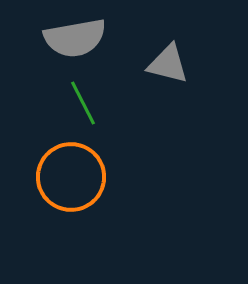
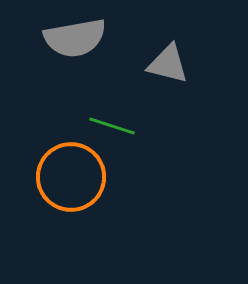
green line: moved 29 px right, 23 px down; rotated 45 degrees counterclockwise
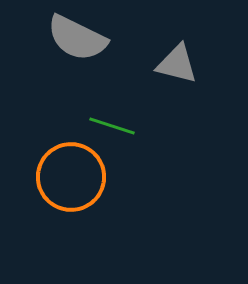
gray semicircle: moved 2 px right; rotated 36 degrees clockwise
gray triangle: moved 9 px right
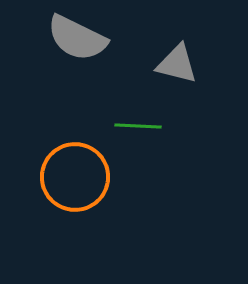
green line: moved 26 px right; rotated 15 degrees counterclockwise
orange circle: moved 4 px right
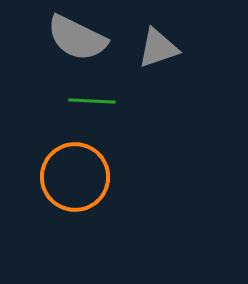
gray triangle: moved 19 px left, 16 px up; rotated 33 degrees counterclockwise
green line: moved 46 px left, 25 px up
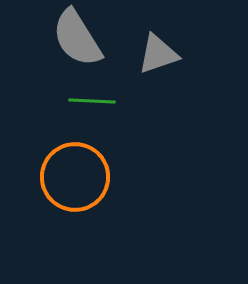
gray semicircle: rotated 32 degrees clockwise
gray triangle: moved 6 px down
